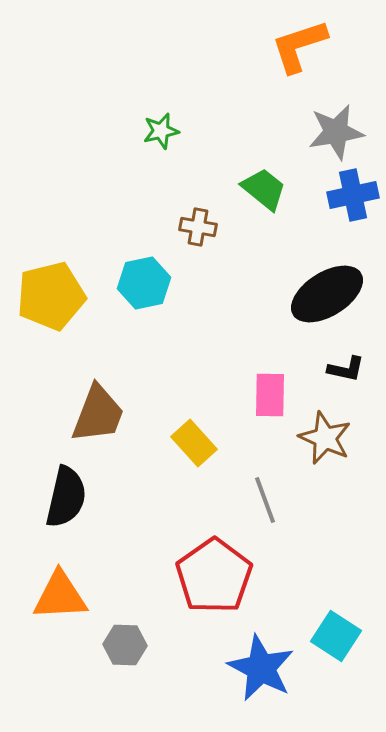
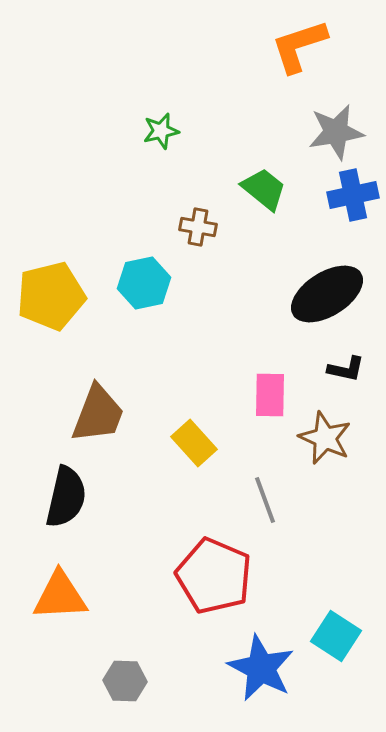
red pentagon: rotated 14 degrees counterclockwise
gray hexagon: moved 36 px down
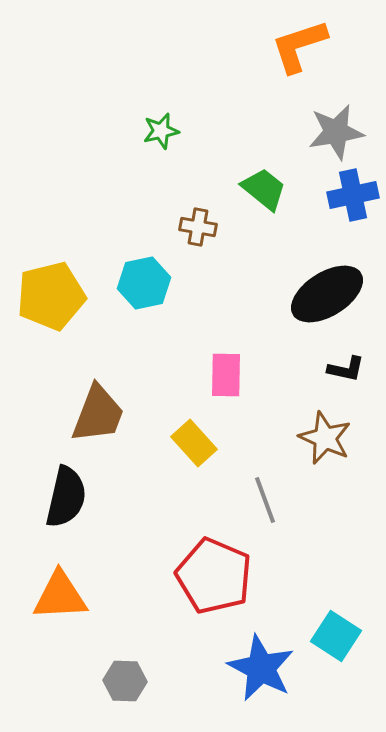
pink rectangle: moved 44 px left, 20 px up
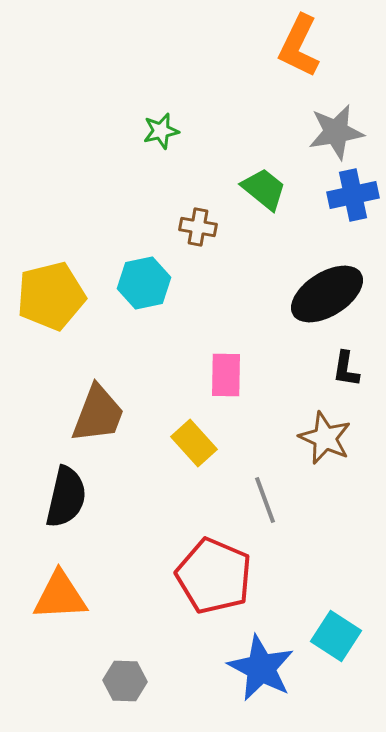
orange L-shape: rotated 46 degrees counterclockwise
black L-shape: rotated 87 degrees clockwise
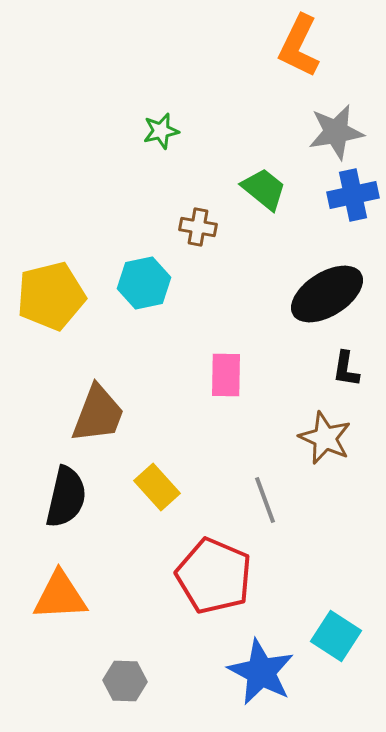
yellow rectangle: moved 37 px left, 44 px down
blue star: moved 4 px down
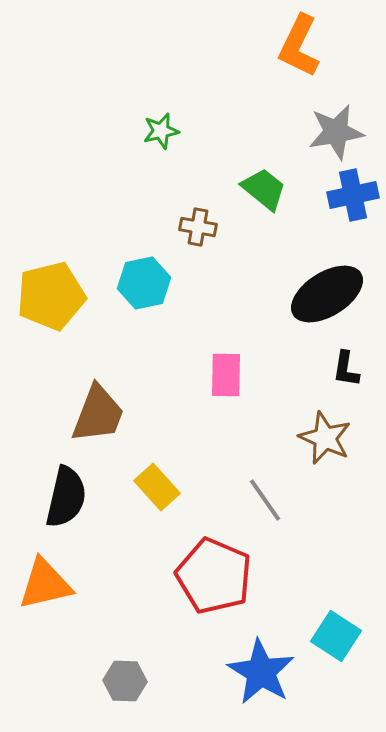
gray line: rotated 15 degrees counterclockwise
orange triangle: moved 15 px left, 12 px up; rotated 10 degrees counterclockwise
blue star: rotated 4 degrees clockwise
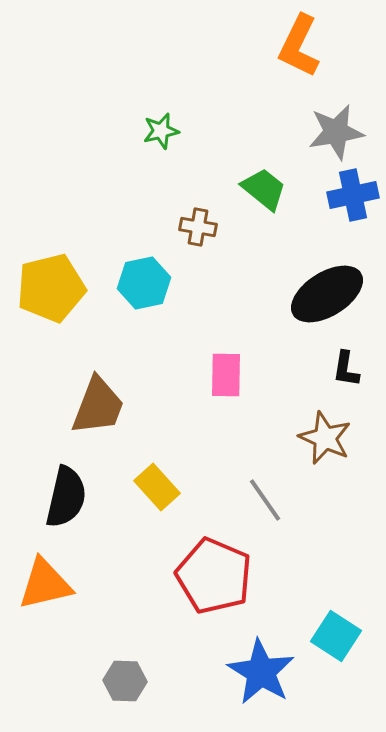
yellow pentagon: moved 8 px up
brown trapezoid: moved 8 px up
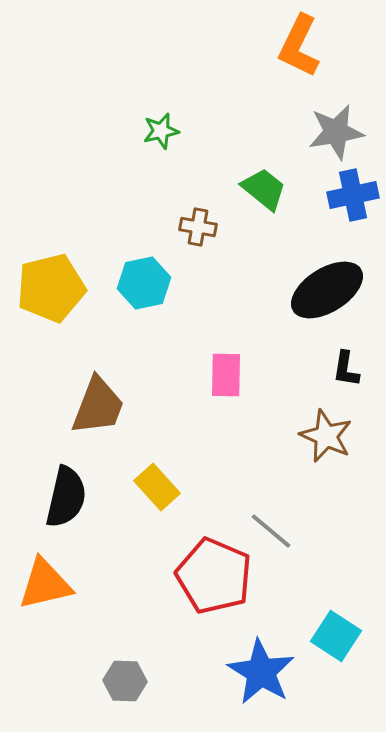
black ellipse: moved 4 px up
brown star: moved 1 px right, 2 px up
gray line: moved 6 px right, 31 px down; rotated 15 degrees counterclockwise
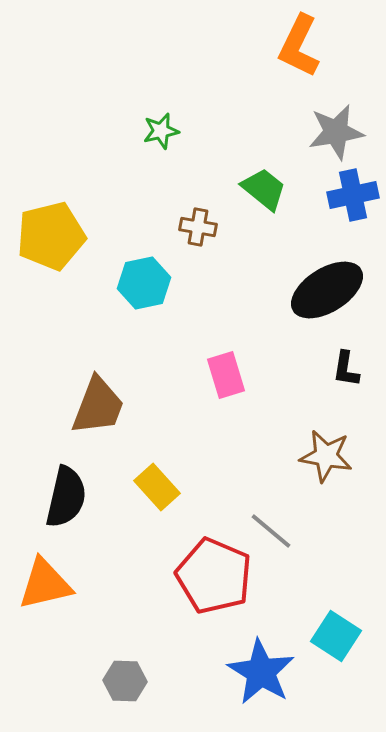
yellow pentagon: moved 52 px up
pink rectangle: rotated 18 degrees counterclockwise
brown star: moved 20 px down; rotated 14 degrees counterclockwise
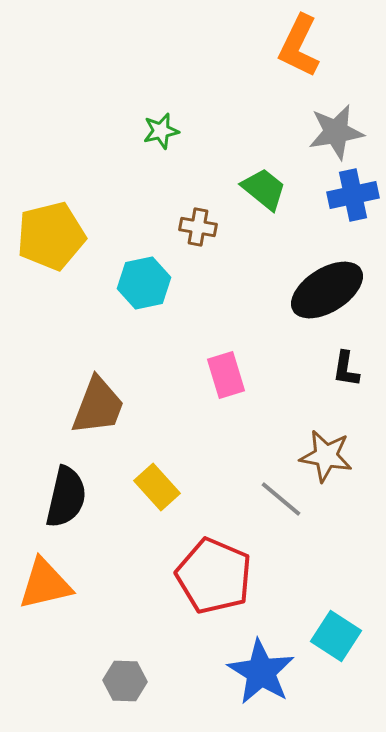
gray line: moved 10 px right, 32 px up
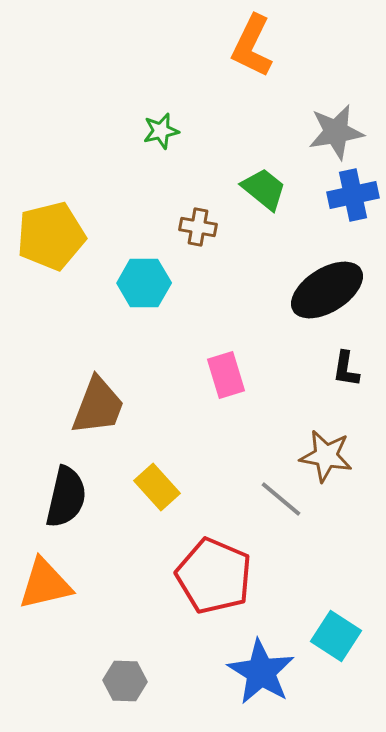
orange L-shape: moved 47 px left
cyan hexagon: rotated 12 degrees clockwise
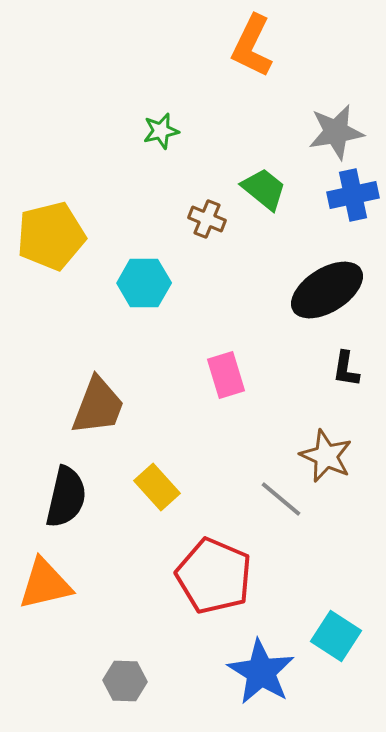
brown cross: moved 9 px right, 8 px up; rotated 12 degrees clockwise
brown star: rotated 14 degrees clockwise
